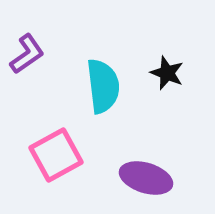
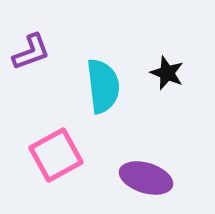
purple L-shape: moved 4 px right, 2 px up; rotated 15 degrees clockwise
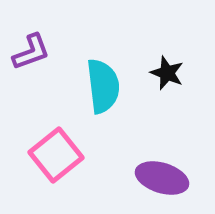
pink square: rotated 10 degrees counterclockwise
purple ellipse: moved 16 px right
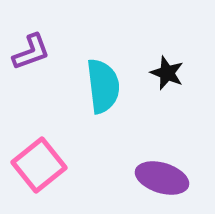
pink square: moved 17 px left, 10 px down
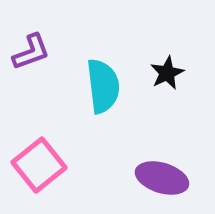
black star: rotated 24 degrees clockwise
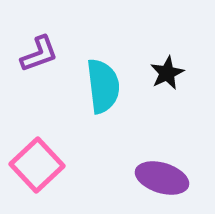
purple L-shape: moved 8 px right, 2 px down
pink square: moved 2 px left; rotated 4 degrees counterclockwise
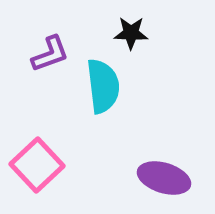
purple L-shape: moved 11 px right
black star: moved 36 px left, 40 px up; rotated 28 degrees clockwise
purple ellipse: moved 2 px right
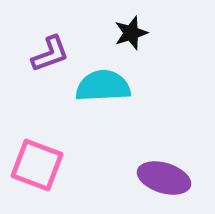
black star: rotated 20 degrees counterclockwise
cyan semicircle: rotated 86 degrees counterclockwise
pink square: rotated 26 degrees counterclockwise
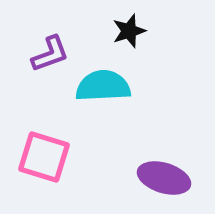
black star: moved 2 px left, 2 px up
pink square: moved 7 px right, 8 px up; rotated 4 degrees counterclockwise
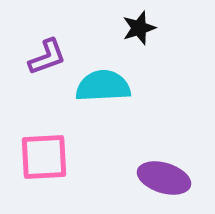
black star: moved 10 px right, 3 px up
purple L-shape: moved 3 px left, 3 px down
pink square: rotated 20 degrees counterclockwise
